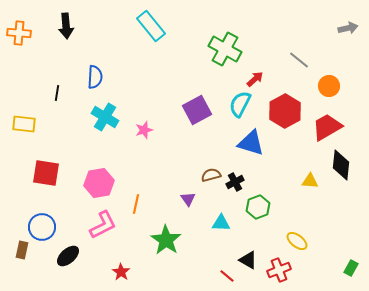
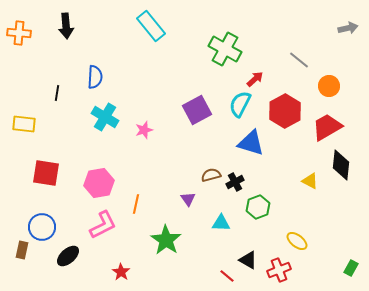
yellow triangle: rotated 24 degrees clockwise
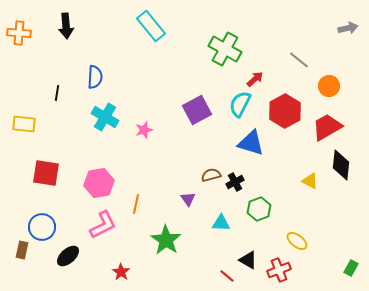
green hexagon: moved 1 px right, 2 px down
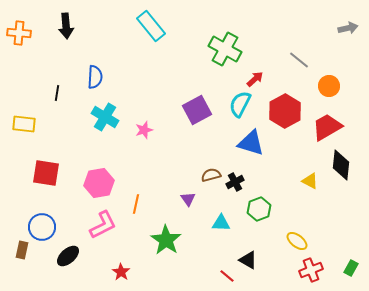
red cross: moved 32 px right
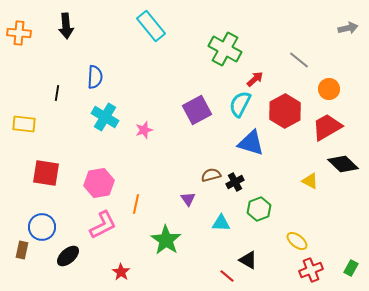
orange circle: moved 3 px down
black diamond: moved 2 px right, 1 px up; rotated 52 degrees counterclockwise
